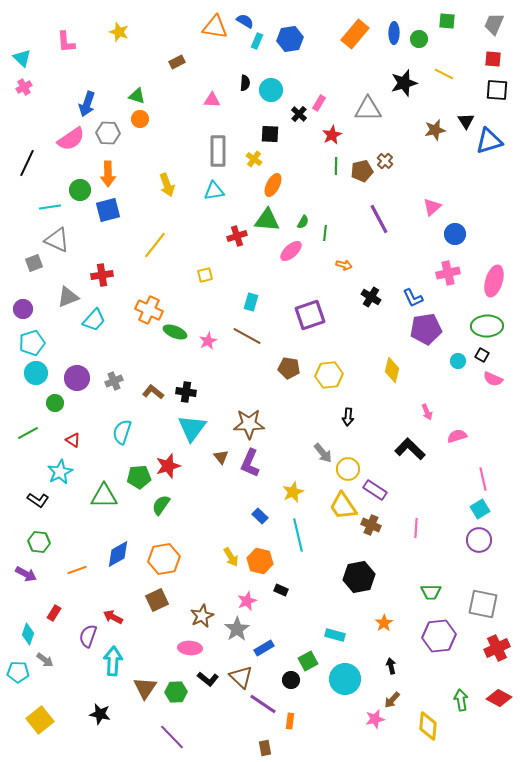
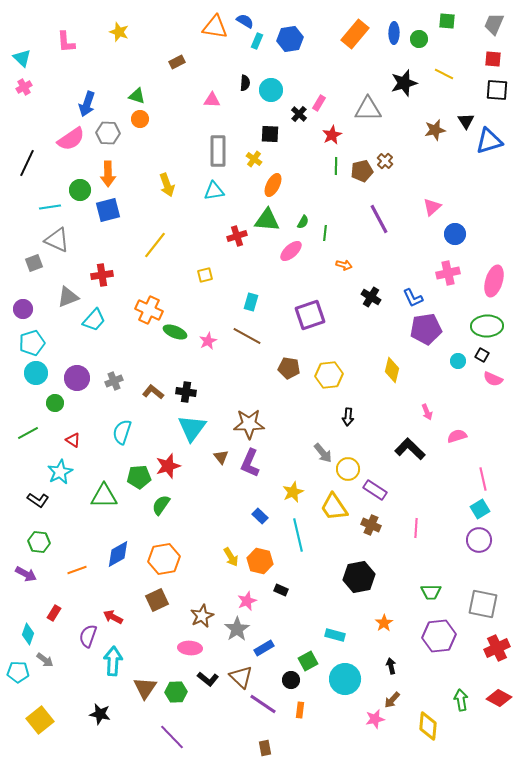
yellow trapezoid at (343, 506): moved 9 px left, 1 px down
orange rectangle at (290, 721): moved 10 px right, 11 px up
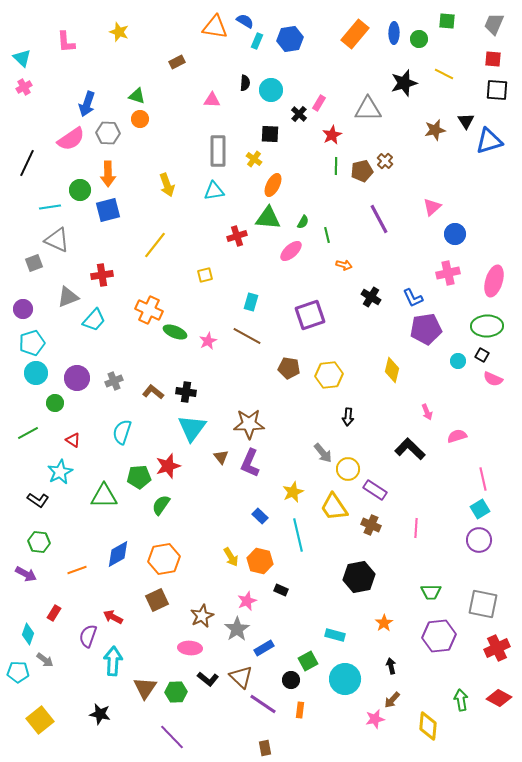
green triangle at (267, 220): moved 1 px right, 2 px up
green line at (325, 233): moved 2 px right, 2 px down; rotated 21 degrees counterclockwise
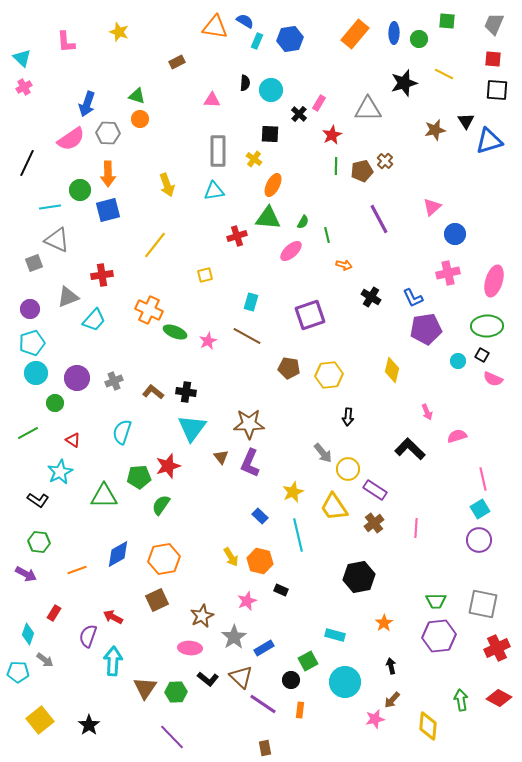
purple circle at (23, 309): moved 7 px right
brown cross at (371, 525): moved 3 px right, 2 px up; rotated 30 degrees clockwise
green trapezoid at (431, 592): moved 5 px right, 9 px down
gray star at (237, 629): moved 3 px left, 8 px down
cyan circle at (345, 679): moved 3 px down
black star at (100, 714): moved 11 px left, 11 px down; rotated 25 degrees clockwise
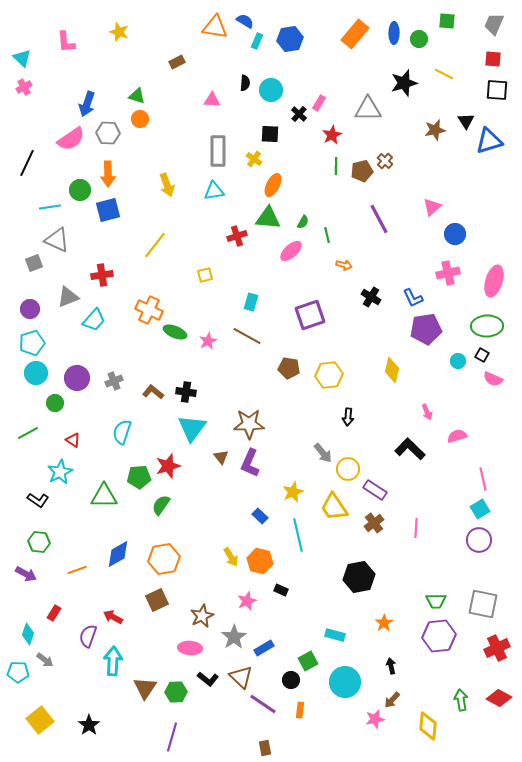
purple line at (172, 737): rotated 60 degrees clockwise
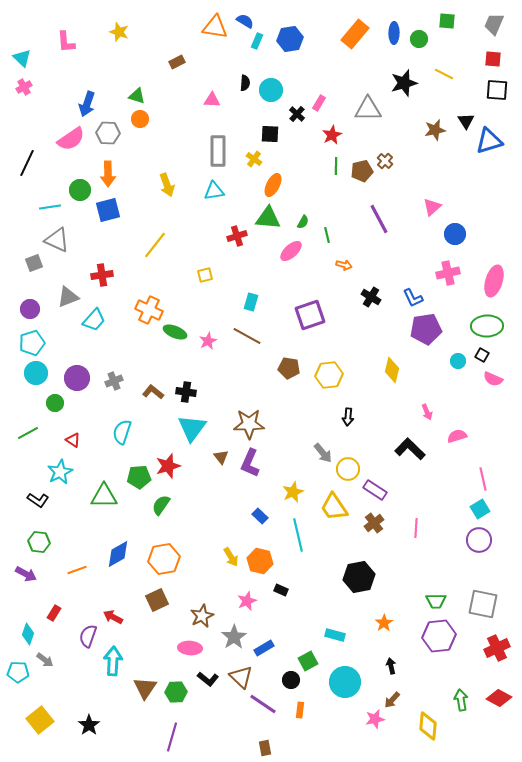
black cross at (299, 114): moved 2 px left
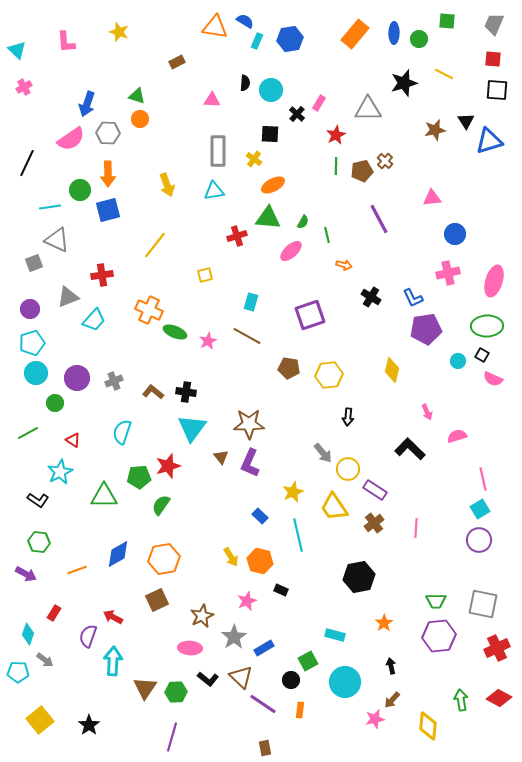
cyan triangle at (22, 58): moved 5 px left, 8 px up
red star at (332, 135): moved 4 px right
orange ellipse at (273, 185): rotated 35 degrees clockwise
pink triangle at (432, 207): moved 9 px up; rotated 36 degrees clockwise
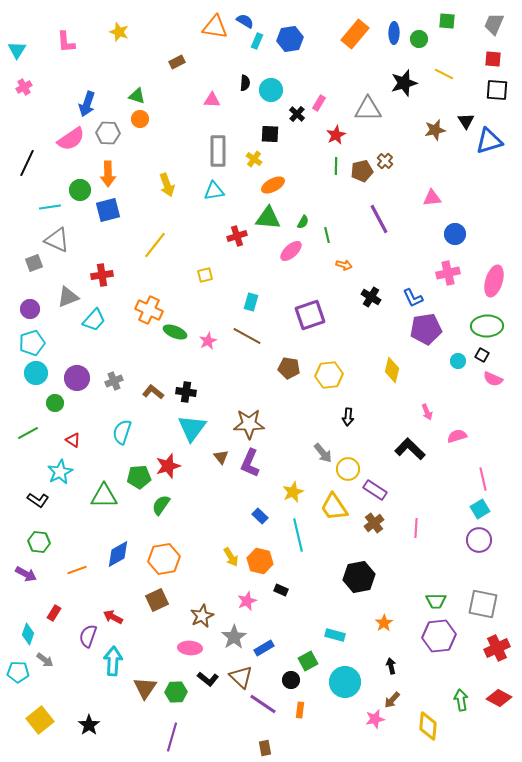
cyan triangle at (17, 50): rotated 18 degrees clockwise
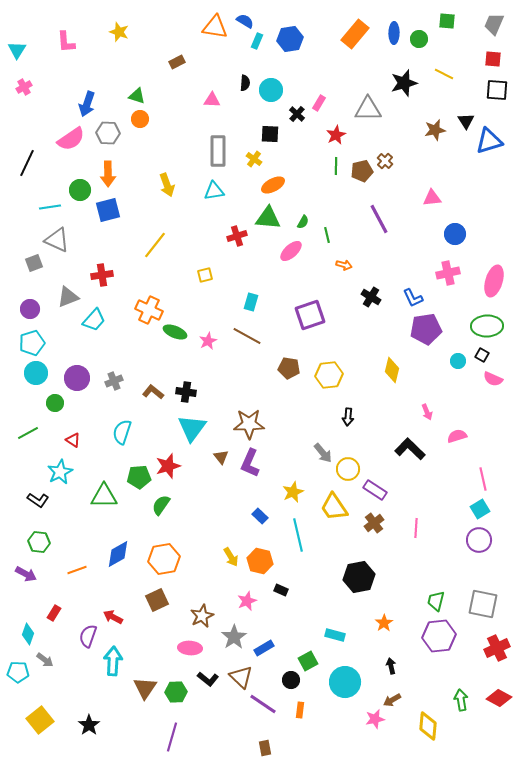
green trapezoid at (436, 601): rotated 105 degrees clockwise
brown arrow at (392, 700): rotated 18 degrees clockwise
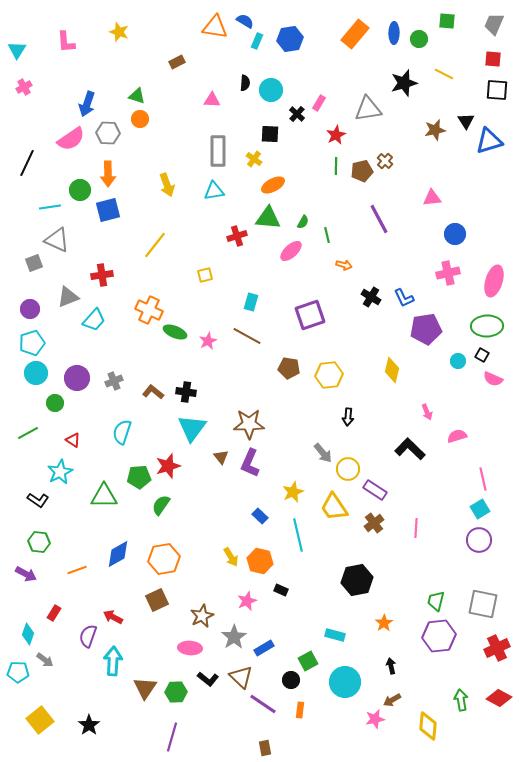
gray triangle at (368, 109): rotated 8 degrees counterclockwise
blue L-shape at (413, 298): moved 9 px left
black hexagon at (359, 577): moved 2 px left, 3 px down
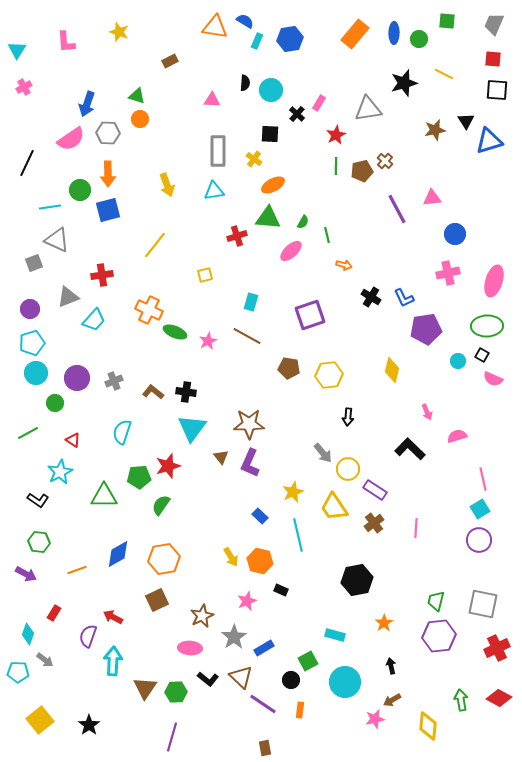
brown rectangle at (177, 62): moved 7 px left, 1 px up
purple line at (379, 219): moved 18 px right, 10 px up
